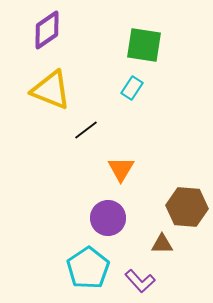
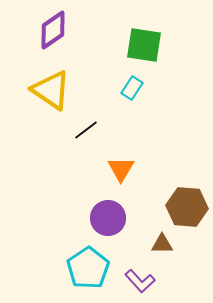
purple diamond: moved 6 px right
yellow triangle: rotated 12 degrees clockwise
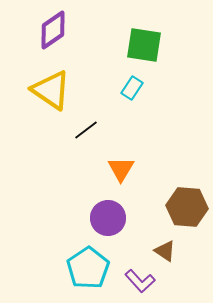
brown triangle: moved 3 px right, 7 px down; rotated 35 degrees clockwise
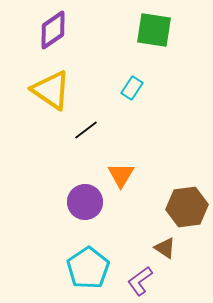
green square: moved 10 px right, 15 px up
orange triangle: moved 6 px down
brown hexagon: rotated 12 degrees counterclockwise
purple circle: moved 23 px left, 16 px up
brown triangle: moved 3 px up
purple L-shape: rotated 96 degrees clockwise
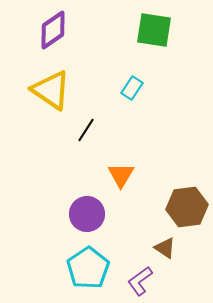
black line: rotated 20 degrees counterclockwise
purple circle: moved 2 px right, 12 px down
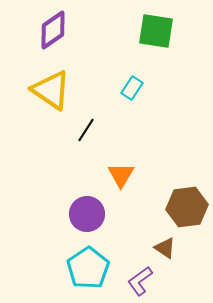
green square: moved 2 px right, 1 px down
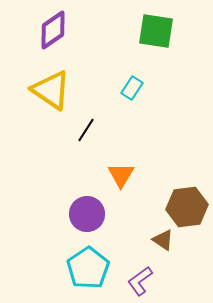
brown triangle: moved 2 px left, 8 px up
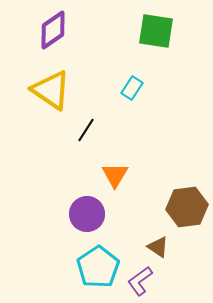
orange triangle: moved 6 px left
brown triangle: moved 5 px left, 7 px down
cyan pentagon: moved 10 px right, 1 px up
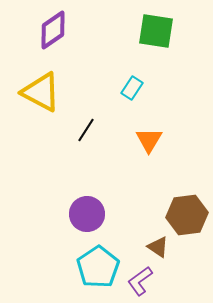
yellow triangle: moved 10 px left, 2 px down; rotated 6 degrees counterclockwise
orange triangle: moved 34 px right, 35 px up
brown hexagon: moved 8 px down
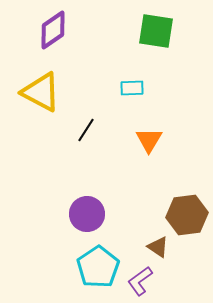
cyan rectangle: rotated 55 degrees clockwise
